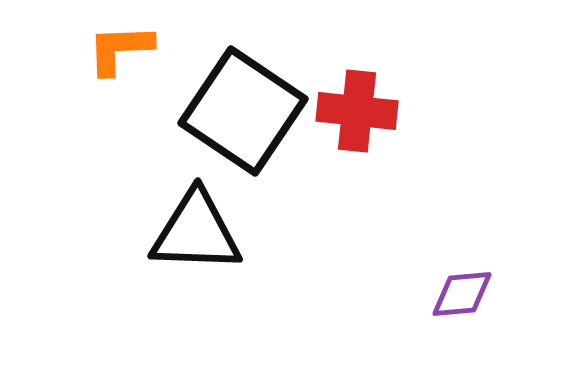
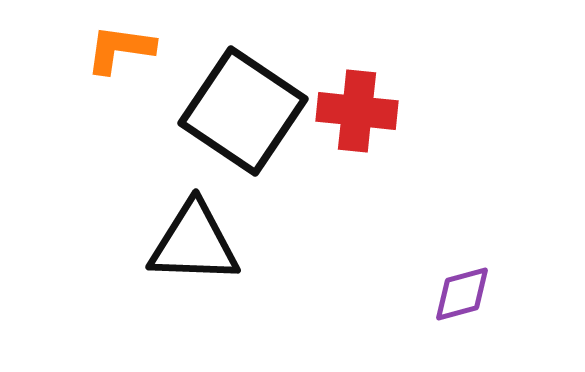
orange L-shape: rotated 10 degrees clockwise
black triangle: moved 2 px left, 11 px down
purple diamond: rotated 10 degrees counterclockwise
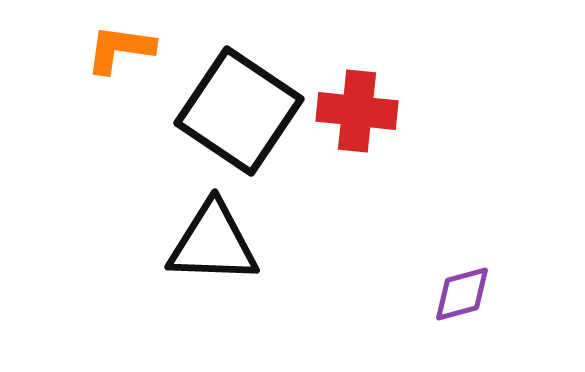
black square: moved 4 px left
black triangle: moved 19 px right
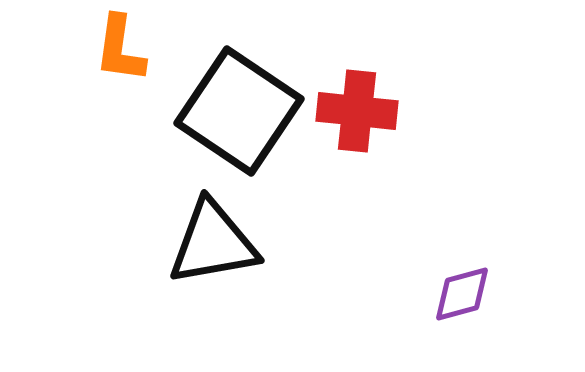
orange L-shape: rotated 90 degrees counterclockwise
black triangle: rotated 12 degrees counterclockwise
